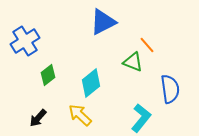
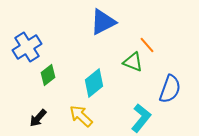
blue cross: moved 2 px right, 6 px down
cyan diamond: moved 3 px right
blue semicircle: rotated 28 degrees clockwise
yellow arrow: moved 1 px right, 1 px down
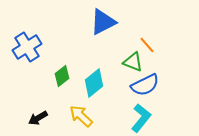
green diamond: moved 14 px right, 1 px down
blue semicircle: moved 25 px left, 4 px up; rotated 44 degrees clockwise
black arrow: rotated 18 degrees clockwise
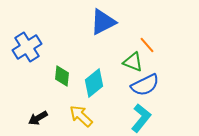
green diamond: rotated 45 degrees counterclockwise
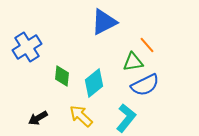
blue triangle: moved 1 px right
green triangle: rotated 30 degrees counterclockwise
cyan L-shape: moved 15 px left
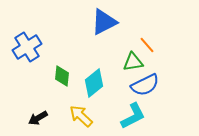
cyan L-shape: moved 7 px right, 2 px up; rotated 24 degrees clockwise
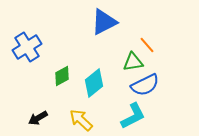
green diamond: rotated 55 degrees clockwise
yellow arrow: moved 4 px down
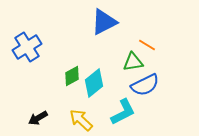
orange line: rotated 18 degrees counterclockwise
green diamond: moved 10 px right
cyan L-shape: moved 10 px left, 4 px up
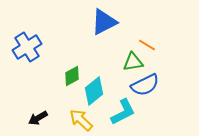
cyan diamond: moved 8 px down
